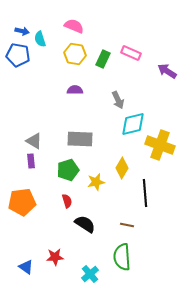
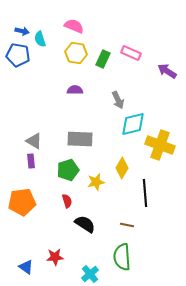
yellow hexagon: moved 1 px right, 1 px up
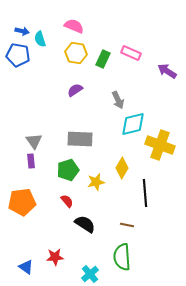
purple semicircle: rotated 35 degrees counterclockwise
gray triangle: rotated 24 degrees clockwise
red semicircle: rotated 24 degrees counterclockwise
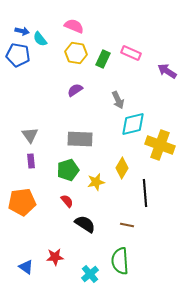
cyan semicircle: rotated 21 degrees counterclockwise
gray triangle: moved 4 px left, 6 px up
green semicircle: moved 2 px left, 4 px down
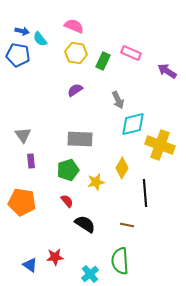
green rectangle: moved 2 px down
gray triangle: moved 7 px left
orange pentagon: rotated 16 degrees clockwise
blue triangle: moved 4 px right, 2 px up
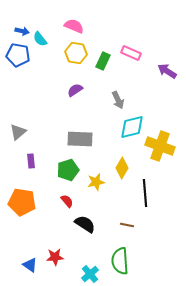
cyan diamond: moved 1 px left, 3 px down
gray triangle: moved 5 px left, 3 px up; rotated 24 degrees clockwise
yellow cross: moved 1 px down
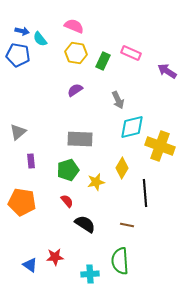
cyan cross: rotated 36 degrees clockwise
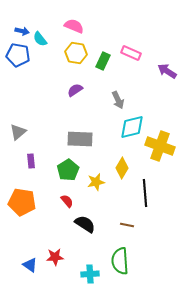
green pentagon: rotated 15 degrees counterclockwise
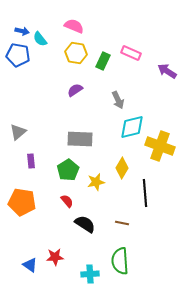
brown line: moved 5 px left, 2 px up
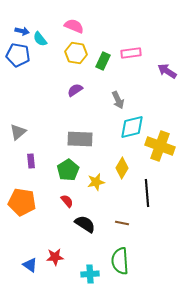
pink rectangle: rotated 30 degrees counterclockwise
black line: moved 2 px right
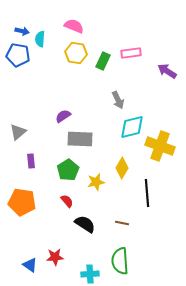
cyan semicircle: rotated 42 degrees clockwise
purple semicircle: moved 12 px left, 26 px down
